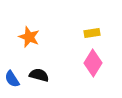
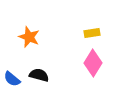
blue semicircle: rotated 18 degrees counterclockwise
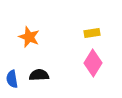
black semicircle: rotated 18 degrees counterclockwise
blue semicircle: rotated 42 degrees clockwise
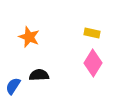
yellow rectangle: rotated 21 degrees clockwise
blue semicircle: moved 1 px right, 7 px down; rotated 42 degrees clockwise
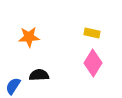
orange star: rotated 25 degrees counterclockwise
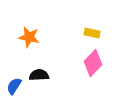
orange star: rotated 15 degrees clockwise
pink diamond: rotated 12 degrees clockwise
blue semicircle: moved 1 px right
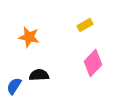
yellow rectangle: moved 7 px left, 8 px up; rotated 42 degrees counterclockwise
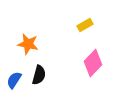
orange star: moved 1 px left, 7 px down
black semicircle: rotated 108 degrees clockwise
blue semicircle: moved 6 px up
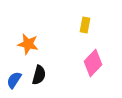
yellow rectangle: rotated 49 degrees counterclockwise
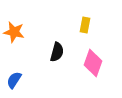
orange star: moved 14 px left, 12 px up
pink diamond: rotated 24 degrees counterclockwise
black semicircle: moved 18 px right, 23 px up
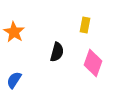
orange star: rotated 20 degrees clockwise
